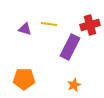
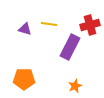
orange star: moved 1 px right, 1 px down
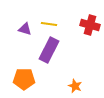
red cross: rotated 30 degrees clockwise
purple rectangle: moved 21 px left, 3 px down
orange star: rotated 24 degrees counterclockwise
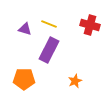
yellow line: rotated 14 degrees clockwise
orange star: moved 5 px up; rotated 24 degrees clockwise
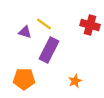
yellow line: moved 5 px left; rotated 14 degrees clockwise
purple triangle: moved 3 px down
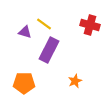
orange pentagon: moved 4 px down
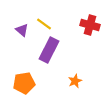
purple triangle: moved 3 px left, 2 px up; rotated 24 degrees clockwise
orange pentagon: rotated 10 degrees counterclockwise
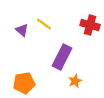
purple rectangle: moved 13 px right, 7 px down
